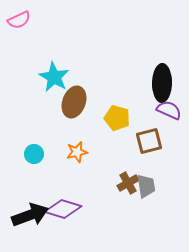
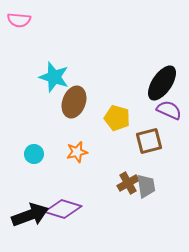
pink semicircle: rotated 30 degrees clockwise
cyan star: rotated 12 degrees counterclockwise
black ellipse: rotated 33 degrees clockwise
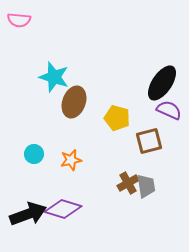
orange star: moved 6 px left, 8 px down
black arrow: moved 2 px left, 1 px up
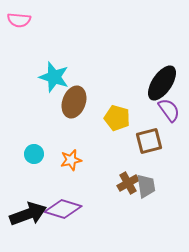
purple semicircle: rotated 30 degrees clockwise
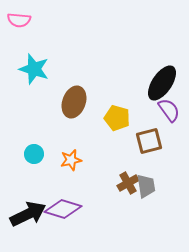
cyan star: moved 20 px left, 8 px up
black arrow: rotated 6 degrees counterclockwise
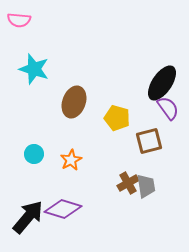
purple semicircle: moved 1 px left, 2 px up
orange star: rotated 15 degrees counterclockwise
black arrow: moved 3 px down; rotated 24 degrees counterclockwise
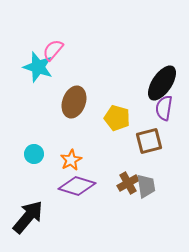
pink semicircle: moved 34 px right, 30 px down; rotated 125 degrees clockwise
cyan star: moved 4 px right, 2 px up
purple semicircle: moved 4 px left; rotated 135 degrees counterclockwise
purple diamond: moved 14 px right, 23 px up
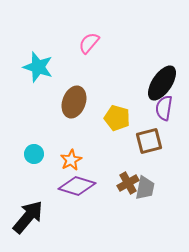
pink semicircle: moved 36 px right, 7 px up
gray trapezoid: moved 1 px left, 2 px down; rotated 20 degrees clockwise
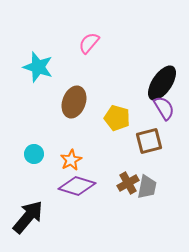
purple semicircle: rotated 140 degrees clockwise
gray trapezoid: moved 2 px right, 1 px up
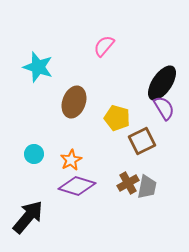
pink semicircle: moved 15 px right, 3 px down
brown square: moved 7 px left; rotated 12 degrees counterclockwise
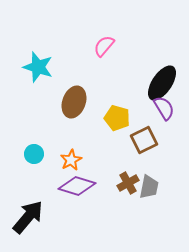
brown square: moved 2 px right, 1 px up
gray trapezoid: moved 2 px right
